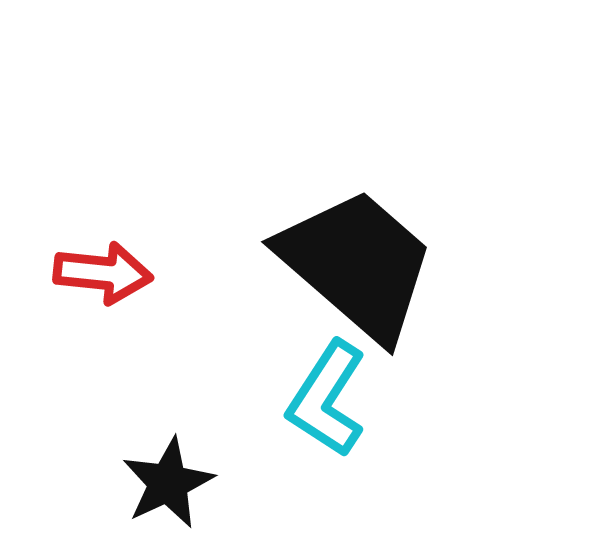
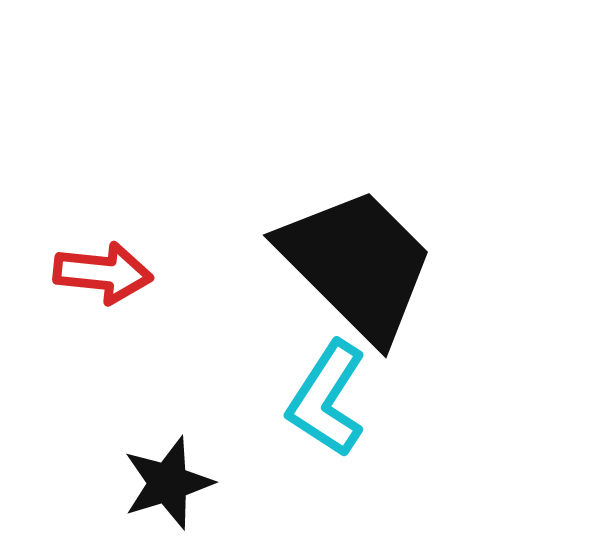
black trapezoid: rotated 4 degrees clockwise
black star: rotated 8 degrees clockwise
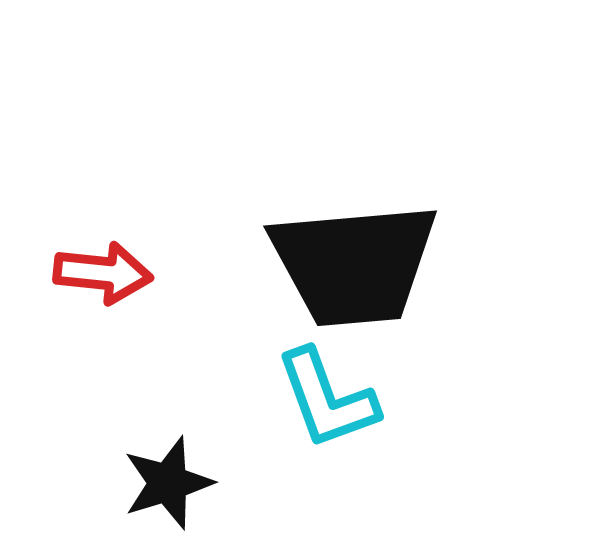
black trapezoid: moved 3 px left; rotated 130 degrees clockwise
cyan L-shape: rotated 53 degrees counterclockwise
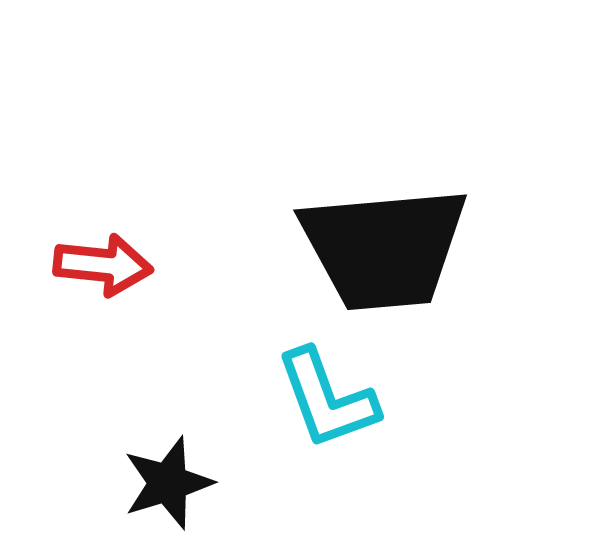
black trapezoid: moved 30 px right, 16 px up
red arrow: moved 8 px up
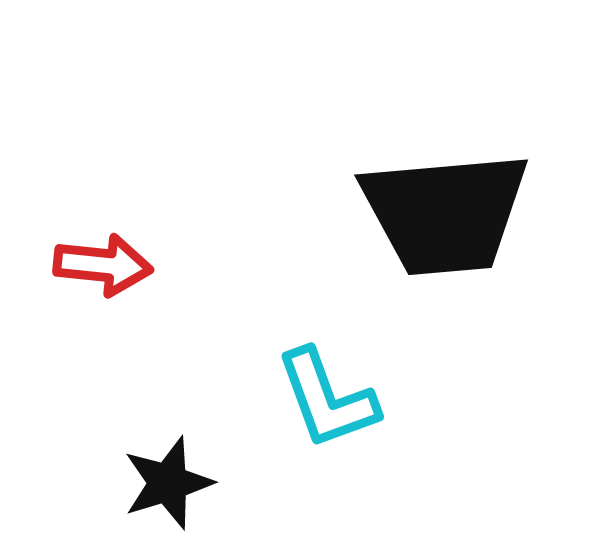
black trapezoid: moved 61 px right, 35 px up
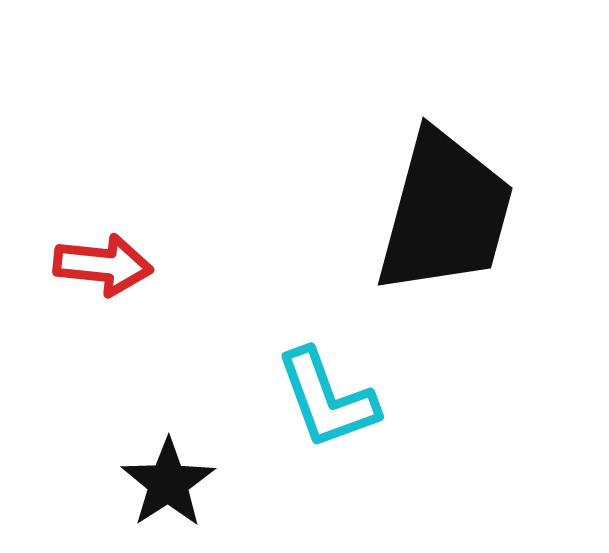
black trapezoid: rotated 70 degrees counterclockwise
black star: rotated 16 degrees counterclockwise
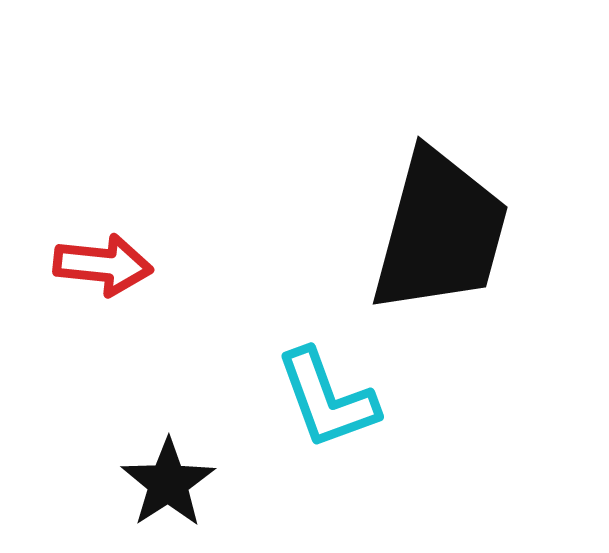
black trapezoid: moved 5 px left, 19 px down
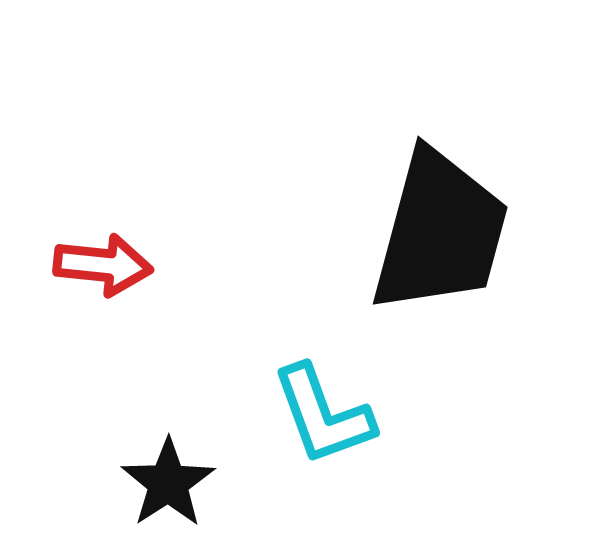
cyan L-shape: moved 4 px left, 16 px down
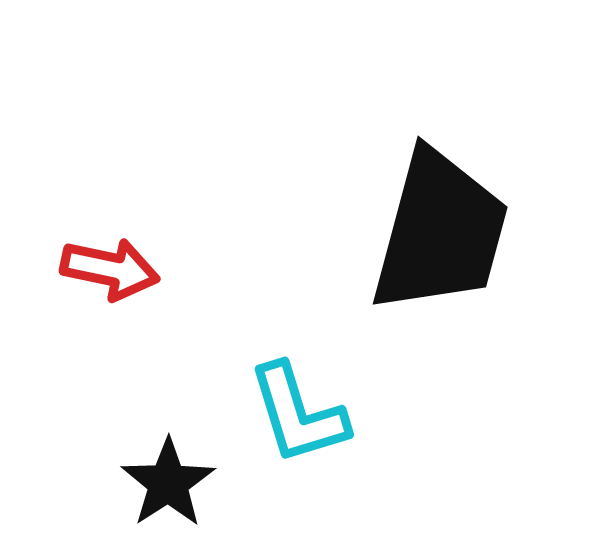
red arrow: moved 7 px right, 4 px down; rotated 6 degrees clockwise
cyan L-shape: moved 25 px left, 1 px up; rotated 3 degrees clockwise
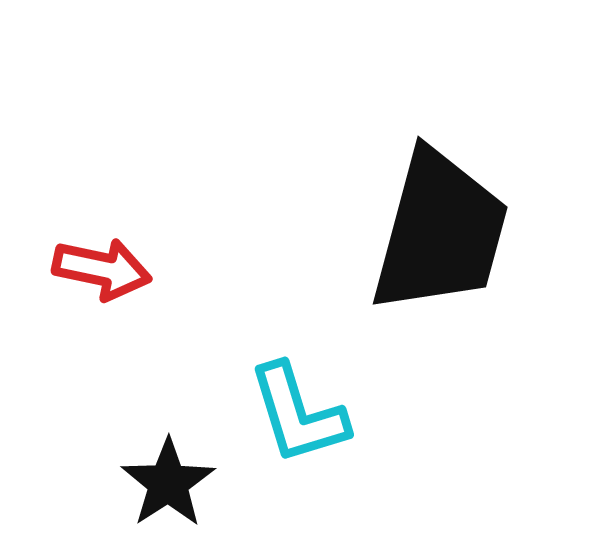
red arrow: moved 8 px left
